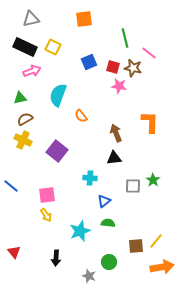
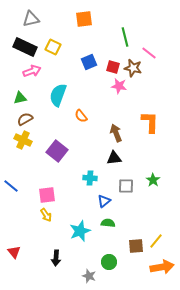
green line: moved 1 px up
gray square: moved 7 px left
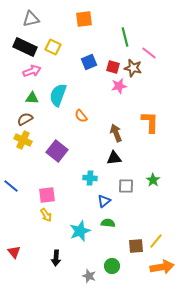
pink star: rotated 21 degrees counterclockwise
green triangle: moved 12 px right; rotated 16 degrees clockwise
green circle: moved 3 px right, 4 px down
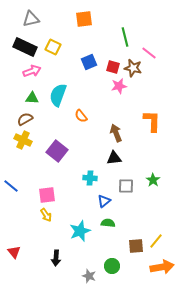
orange L-shape: moved 2 px right, 1 px up
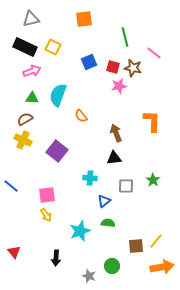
pink line: moved 5 px right
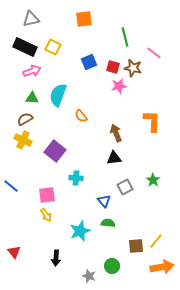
purple square: moved 2 px left
cyan cross: moved 14 px left
gray square: moved 1 px left, 1 px down; rotated 28 degrees counterclockwise
blue triangle: rotated 32 degrees counterclockwise
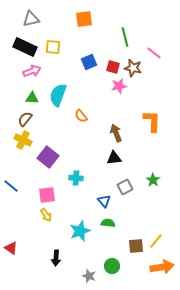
yellow square: rotated 21 degrees counterclockwise
brown semicircle: rotated 21 degrees counterclockwise
purple square: moved 7 px left, 6 px down
red triangle: moved 3 px left, 4 px up; rotated 16 degrees counterclockwise
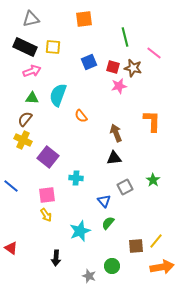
green semicircle: rotated 56 degrees counterclockwise
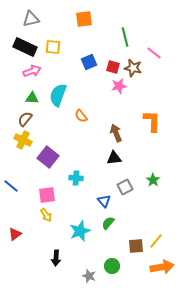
red triangle: moved 4 px right, 14 px up; rotated 48 degrees clockwise
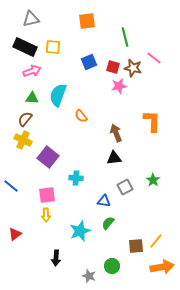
orange square: moved 3 px right, 2 px down
pink line: moved 5 px down
blue triangle: rotated 40 degrees counterclockwise
yellow arrow: rotated 32 degrees clockwise
